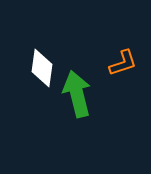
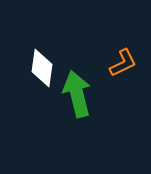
orange L-shape: rotated 8 degrees counterclockwise
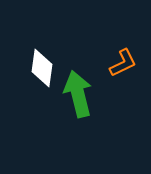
green arrow: moved 1 px right
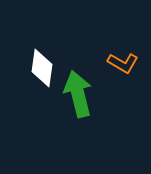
orange L-shape: rotated 56 degrees clockwise
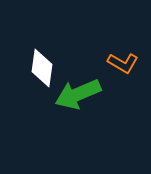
green arrow: rotated 99 degrees counterclockwise
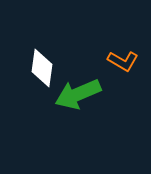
orange L-shape: moved 2 px up
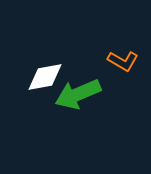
white diamond: moved 3 px right, 9 px down; rotated 72 degrees clockwise
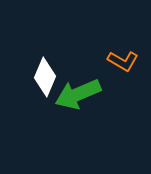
white diamond: rotated 57 degrees counterclockwise
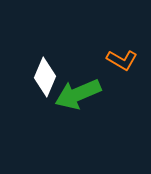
orange L-shape: moved 1 px left, 1 px up
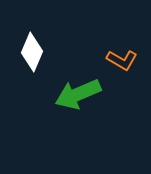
white diamond: moved 13 px left, 25 px up
